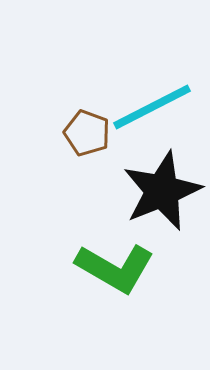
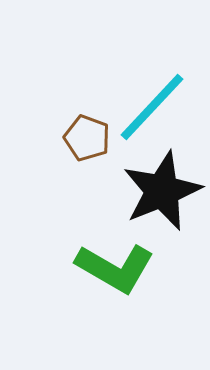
cyan line: rotated 20 degrees counterclockwise
brown pentagon: moved 5 px down
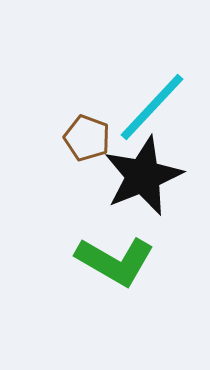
black star: moved 19 px left, 15 px up
green L-shape: moved 7 px up
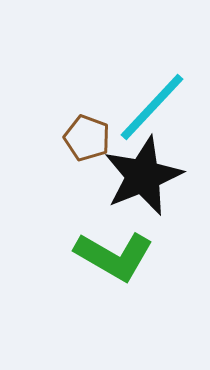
green L-shape: moved 1 px left, 5 px up
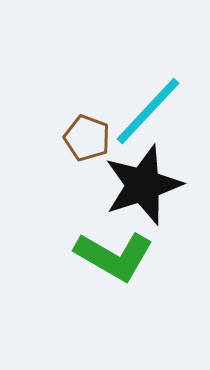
cyan line: moved 4 px left, 4 px down
black star: moved 9 px down; rotated 4 degrees clockwise
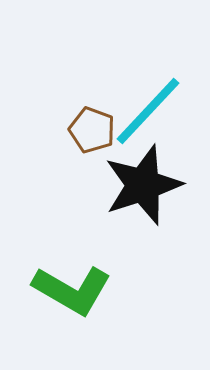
brown pentagon: moved 5 px right, 8 px up
green L-shape: moved 42 px left, 34 px down
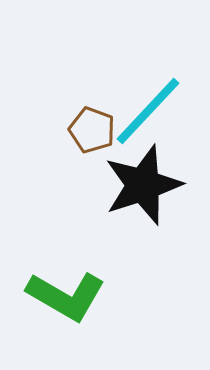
green L-shape: moved 6 px left, 6 px down
